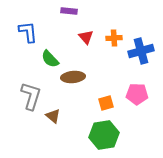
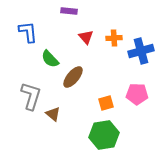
brown ellipse: rotated 45 degrees counterclockwise
brown triangle: moved 2 px up
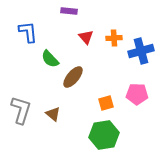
gray L-shape: moved 10 px left, 14 px down
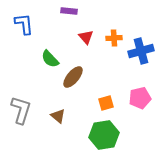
blue L-shape: moved 4 px left, 8 px up
pink pentagon: moved 3 px right, 4 px down; rotated 15 degrees counterclockwise
brown triangle: moved 5 px right, 2 px down
